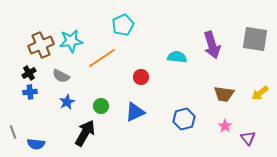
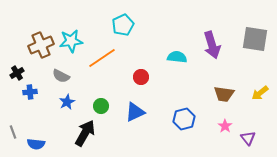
black cross: moved 12 px left
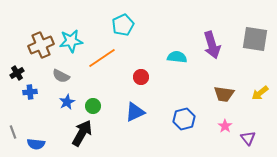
green circle: moved 8 px left
black arrow: moved 3 px left
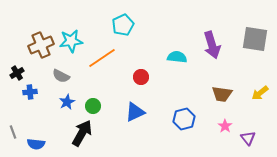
brown trapezoid: moved 2 px left
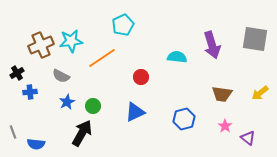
purple triangle: rotated 14 degrees counterclockwise
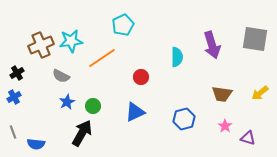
cyan semicircle: rotated 84 degrees clockwise
blue cross: moved 16 px left, 5 px down; rotated 24 degrees counterclockwise
purple triangle: rotated 21 degrees counterclockwise
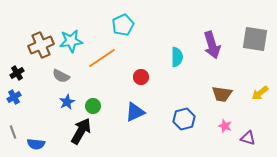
pink star: rotated 16 degrees counterclockwise
black arrow: moved 1 px left, 2 px up
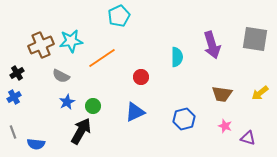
cyan pentagon: moved 4 px left, 9 px up
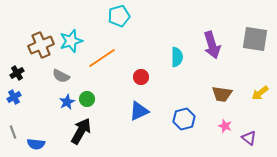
cyan pentagon: rotated 10 degrees clockwise
cyan star: rotated 10 degrees counterclockwise
green circle: moved 6 px left, 7 px up
blue triangle: moved 4 px right, 1 px up
purple triangle: moved 1 px right; rotated 21 degrees clockwise
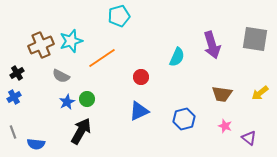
cyan semicircle: rotated 24 degrees clockwise
